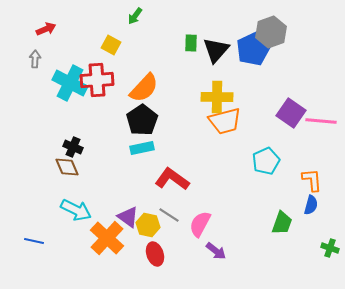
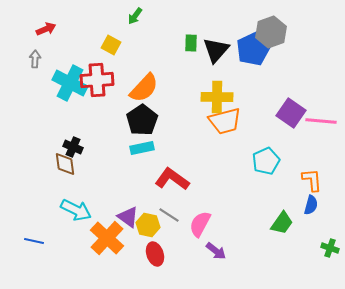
brown diamond: moved 2 px left, 3 px up; rotated 15 degrees clockwise
green trapezoid: rotated 15 degrees clockwise
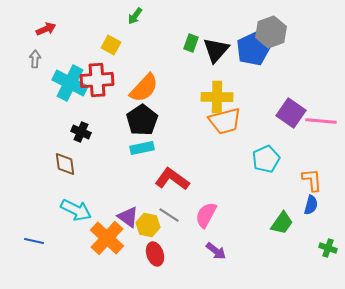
green rectangle: rotated 18 degrees clockwise
black cross: moved 8 px right, 15 px up
cyan pentagon: moved 2 px up
pink semicircle: moved 6 px right, 9 px up
green cross: moved 2 px left
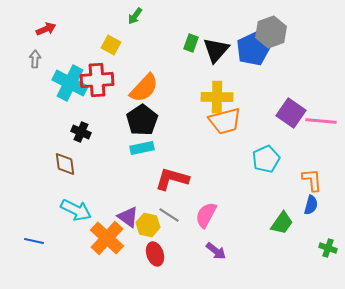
red L-shape: rotated 20 degrees counterclockwise
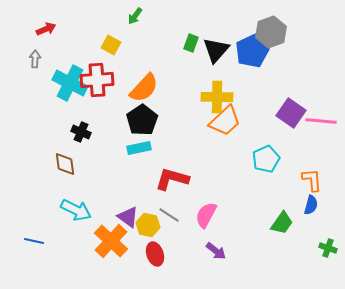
blue pentagon: moved 1 px left, 2 px down
orange trapezoid: rotated 28 degrees counterclockwise
cyan rectangle: moved 3 px left
orange cross: moved 4 px right, 3 px down
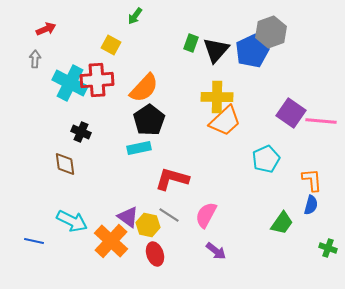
black pentagon: moved 7 px right
cyan arrow: moved 4 px left, 11 px down
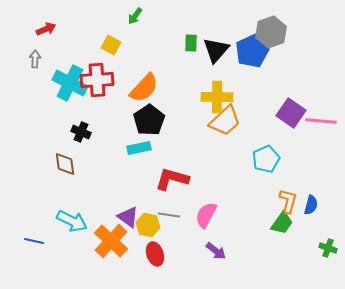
green rectangle: rotated 18 degrees counterclockwise
orange L-shape: moved 24 px left, 21 px down; rotated 20 degrees clockwise
gray line: rotated 25 degrees counterclockwise
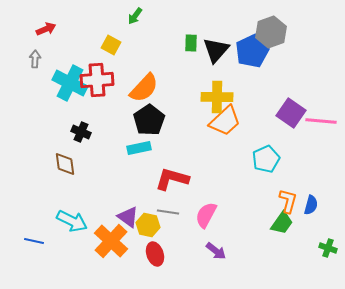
gray line: moved 1 px left, 3 px up
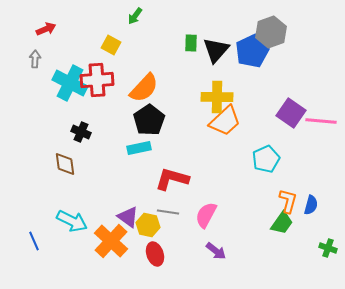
blue line: rotated 54 degrees clockwise
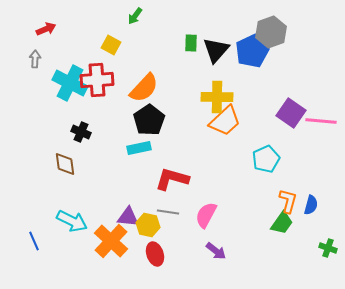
purple triangle: rotated 30 degrees counterclockwise
